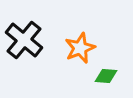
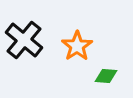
orange star: moved 3 px left, 2 px up; rotated 12 degrees counterclockwise
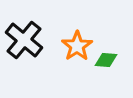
green diamond: moved 16 px up
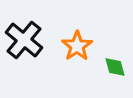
green diamond: moved 9 px right, 7 px down; rotated 70 degrees clockwise
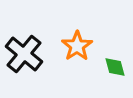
black cross: moved 14 px down
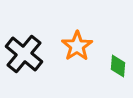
green diamond: moved 3 px right, 1 px up; rotated 20 degrees clockwise
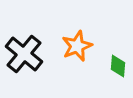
orange star: rotated 12 degrees clockwise
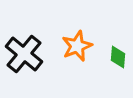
green diamond: moved 9 px up
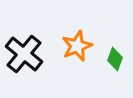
green diamond: moved 3 px left, 2 px down; rotated 15 degrees clockwise
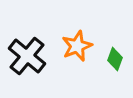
black cross: moved 3 px right, 2 px down
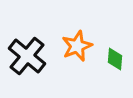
green diamond: rotated 15 degrees counterclockwise
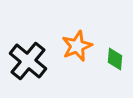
black cross: moved 1 px right, 5 px down
